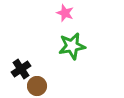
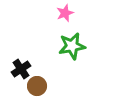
pink star: rotated 30 degrees clockwise
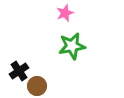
black cross: moved 2 px left, 2 px down
